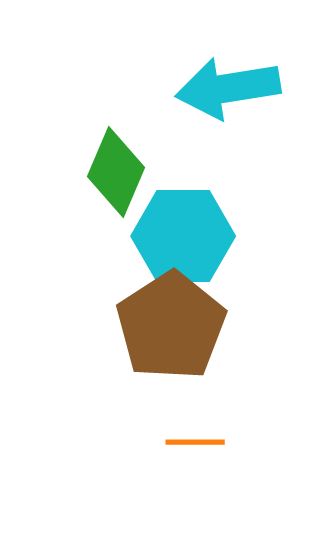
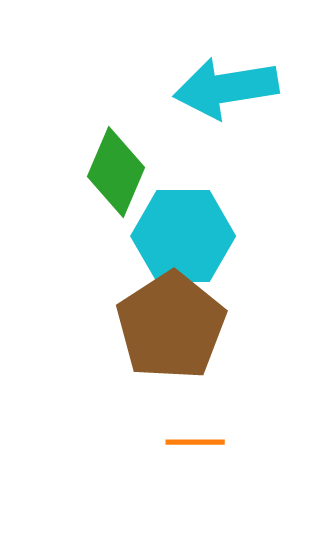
cyan arrow: moved 2 px left
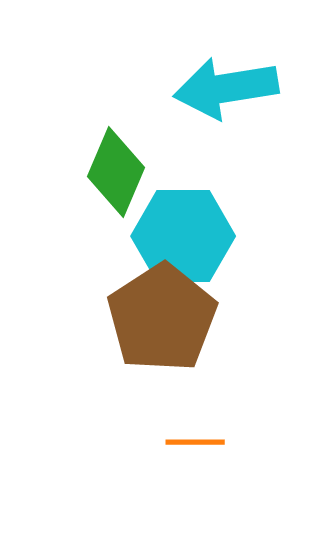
brown pentagon: moved 9 px left, 8 px up
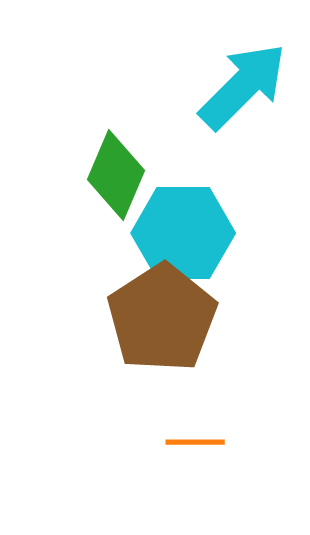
cyan arrow: moved 17 px right, 2 px up; rotated 144 degrees clockwise
green diamond: moved 3 px down
cyan hexagon: moved 3 px up
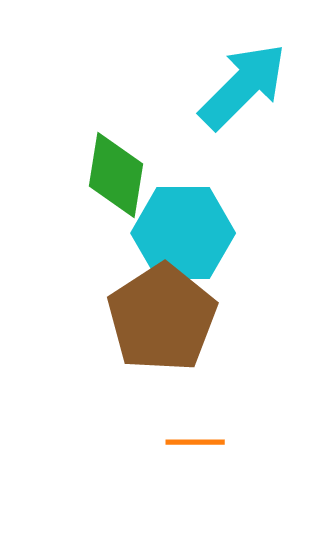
green diamond: rotated 14 degrees counterclockwise
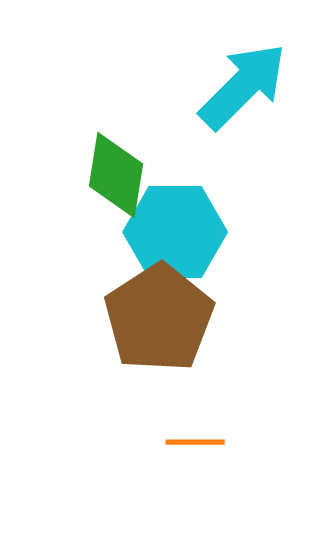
cyan hexagon: moved 8 px left, 1 px up
brown pentagon: moved 3 px left
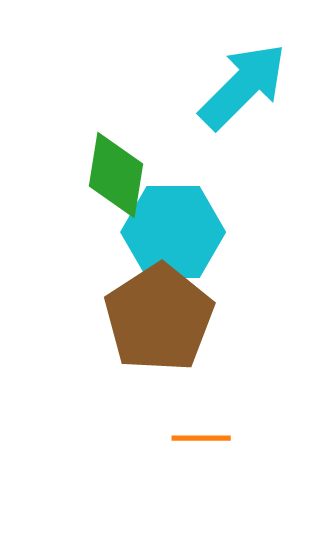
cyan hexagon: moved 2 px left
orange line: moved 6 px right, 4 px up
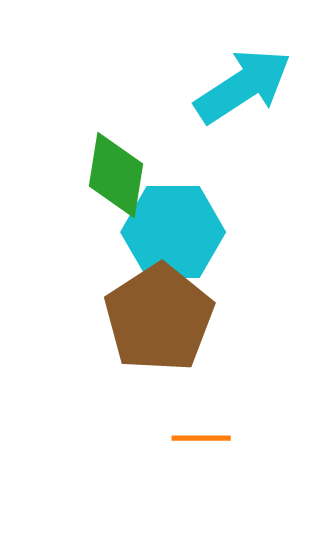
cyan arrow: rotated 12 degrees clockwise
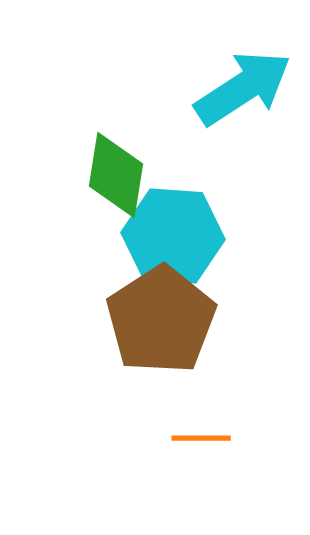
cyan arrow: moved 2 px down
cyan hexagon: moved 4 px down; rotated 4 degrees clockwise
brown pentagon: moved 2 px right, 2 px down
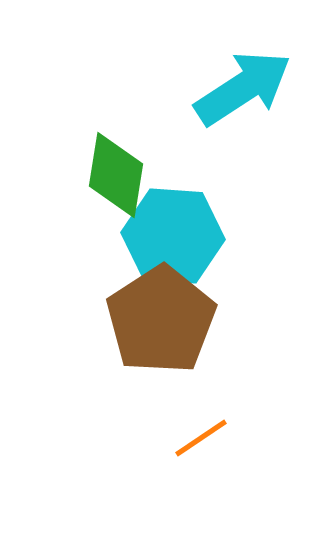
orange line: rotated 34 degrees counterclockwise
